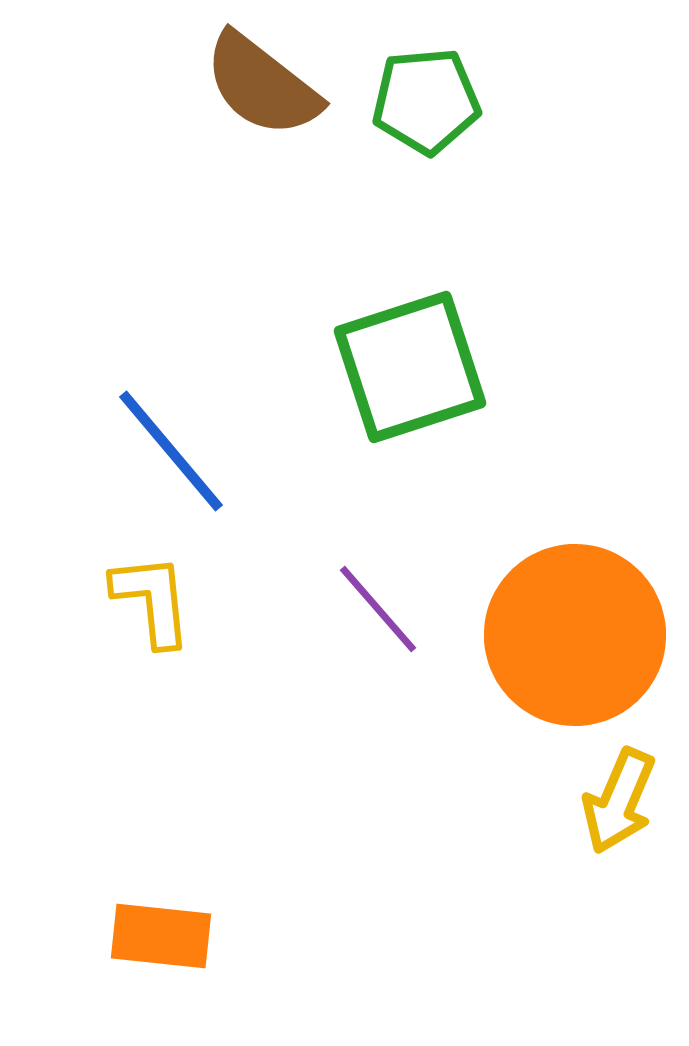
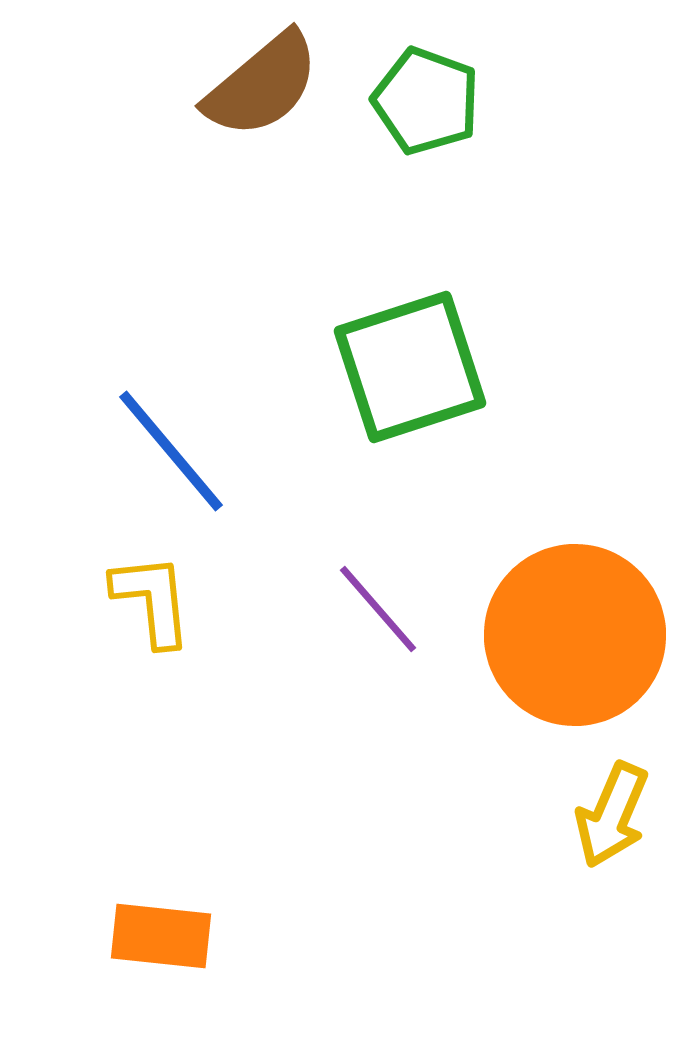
brown semicircle: rotated 78 degrees counterclockwise
green pentagon: rotated 25 degrees clockwise
yellow arrow: moved 7 px left, 14 px down
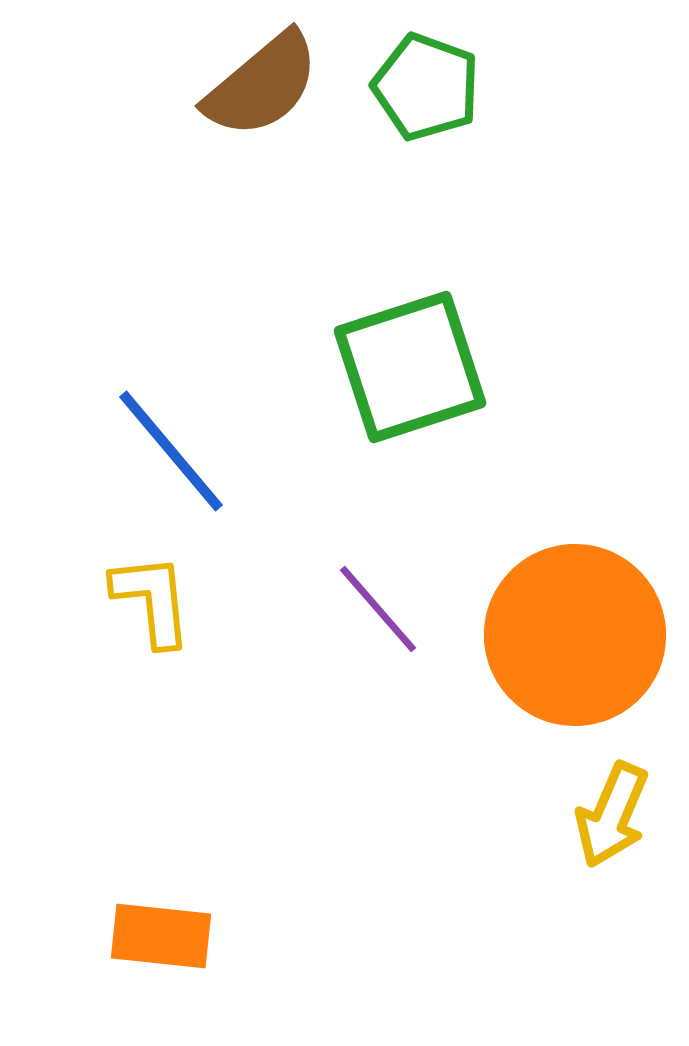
green pentagon: moved 14 px up
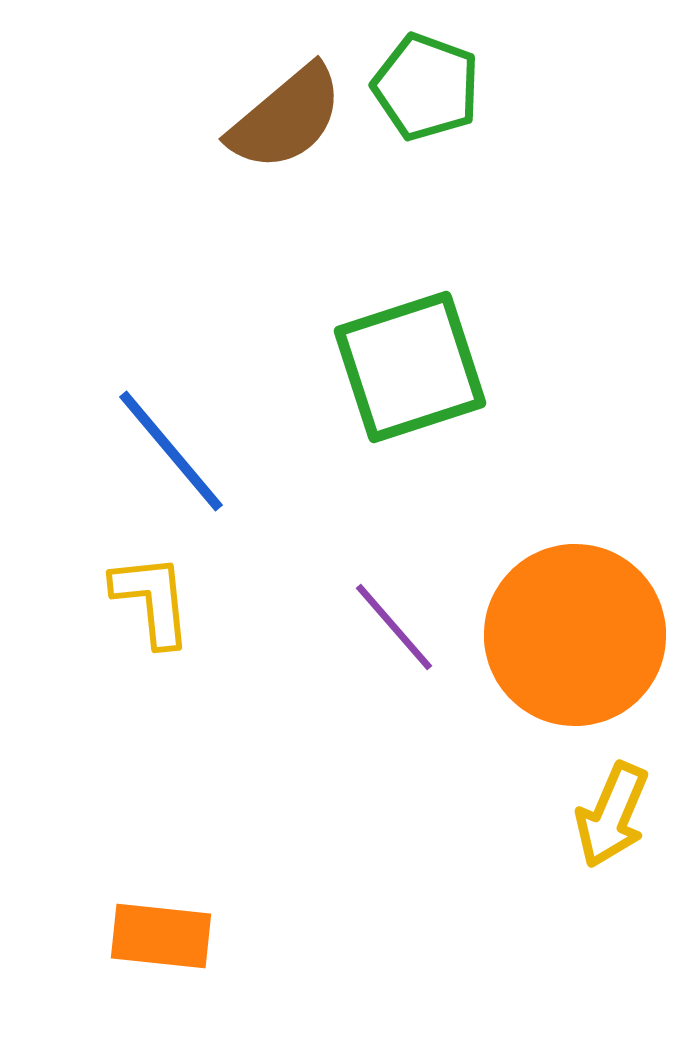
brown semicircle: moved 24 px right, 33 px down
purple line: moved 16 px right, 18 px down
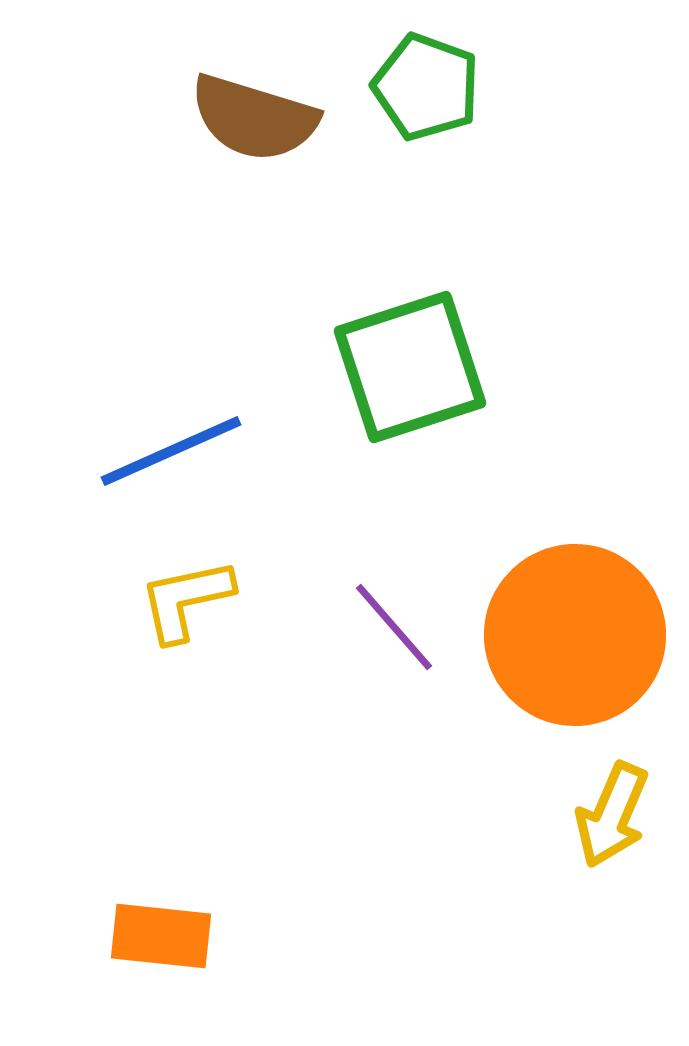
brown semicircle: moved 32 px left; rotated 57 degrees clockwise
blue line: rotated 74 degrees counterclockwise
yellow L-shape: moved 34 px right; rotated 96 degrees counterclockwise
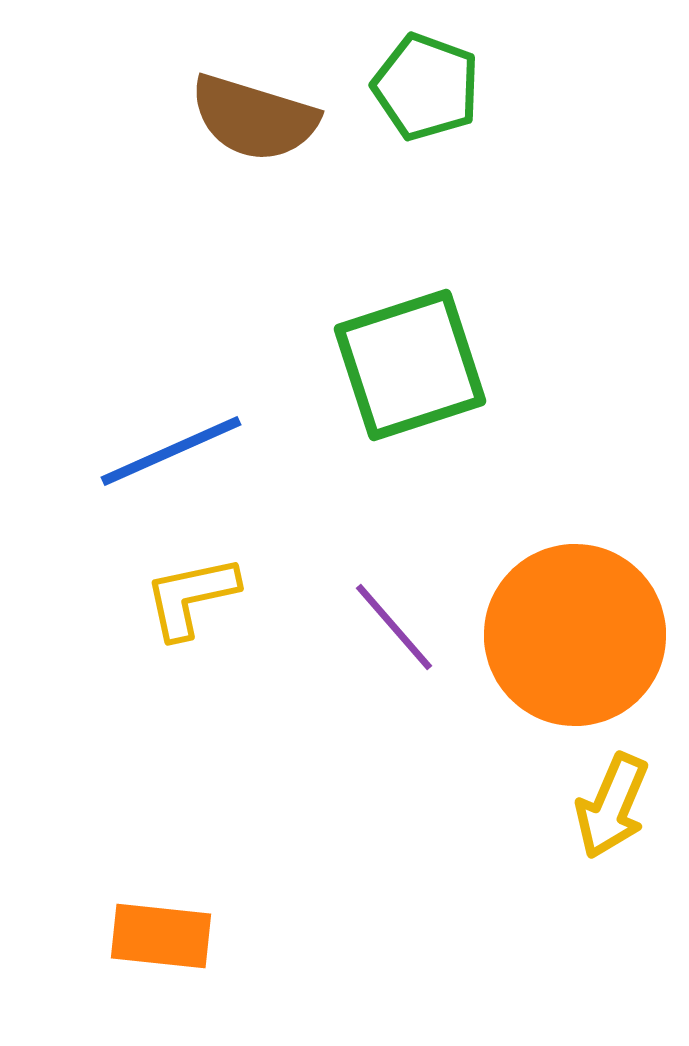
green square: moved 2 px up
yellow L-shape: moved 5 px right, 3 px up
yellow arrow: moved 9 px up
